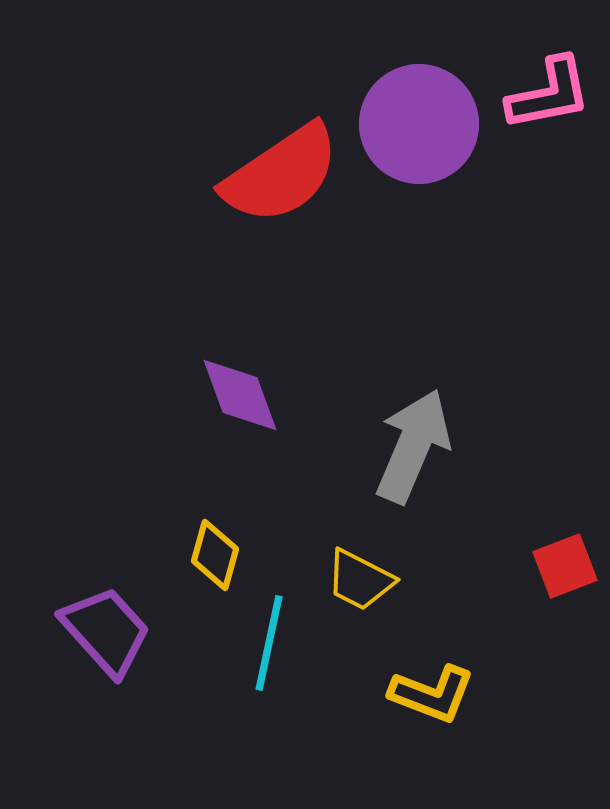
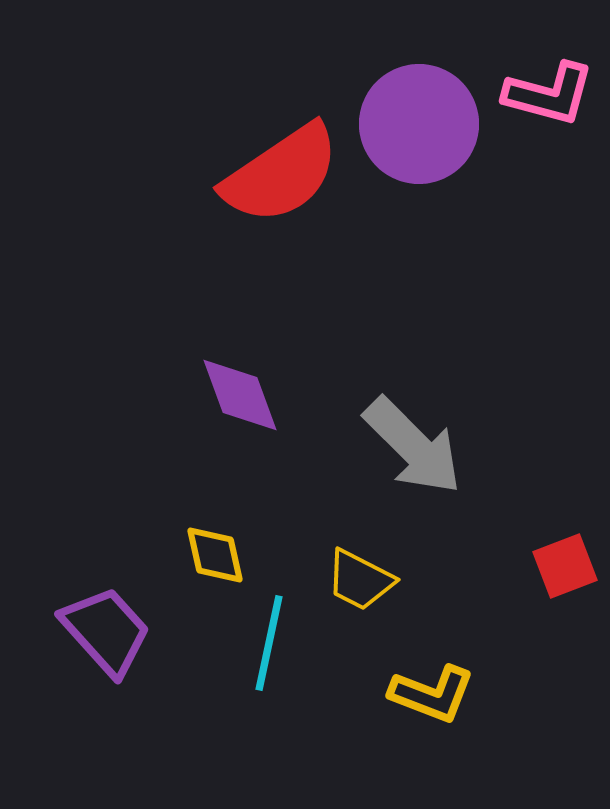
pink L-shape: rotated 26 degrees clockwise
gray arrow: rotated 112 degrees clockwise
yellow diamond: rotated 28 degrees counterclockwise
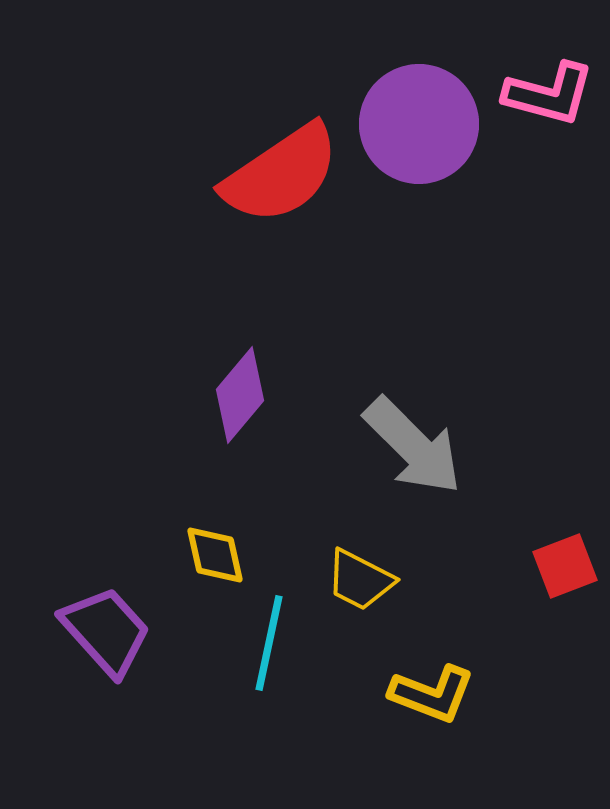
purple diamond: rotated 60 degrees clockwise
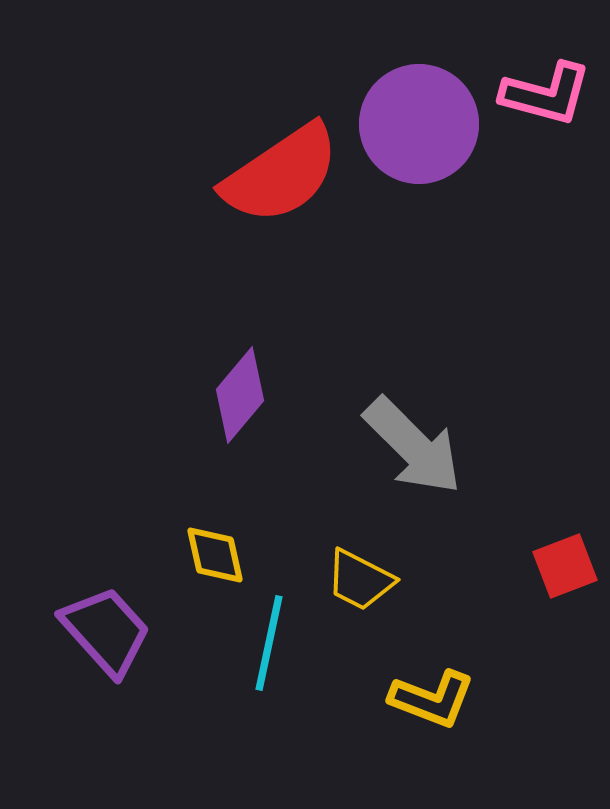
pink L-shape: moved 3 px left
yellow L-shape: moved 5 px down
